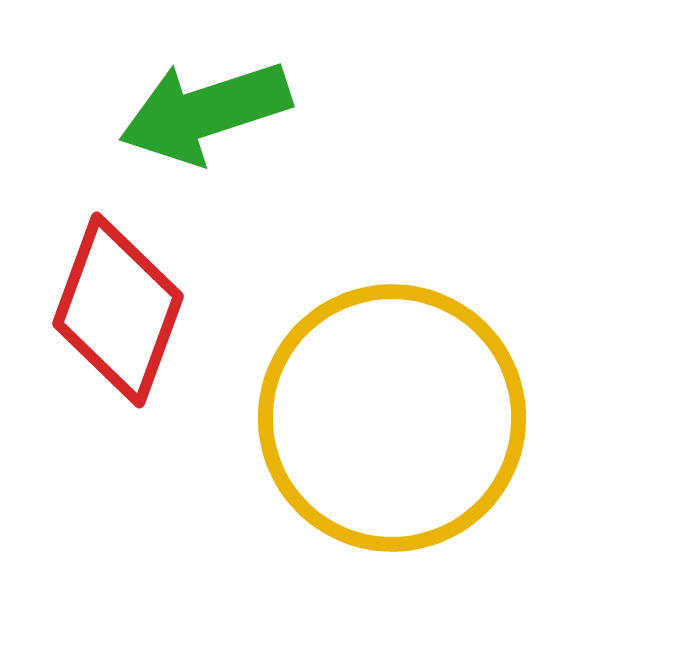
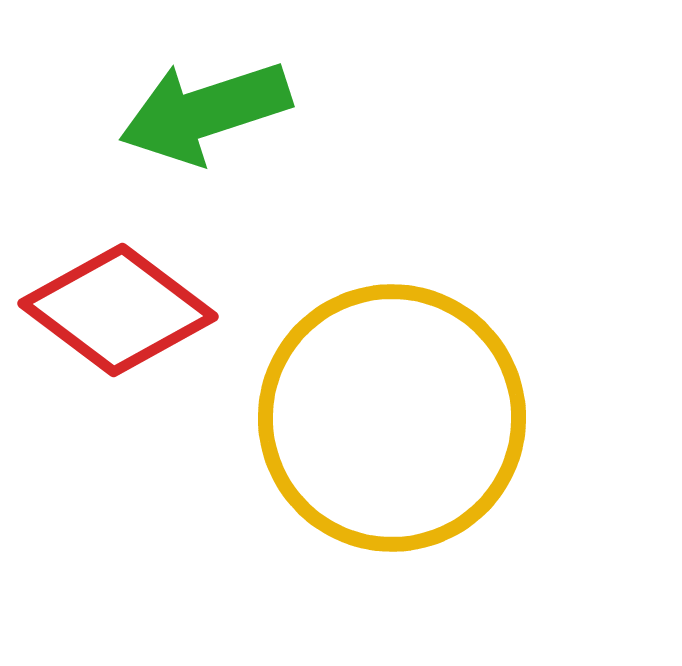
red diamond: rotated 73 degrees counterclockwise
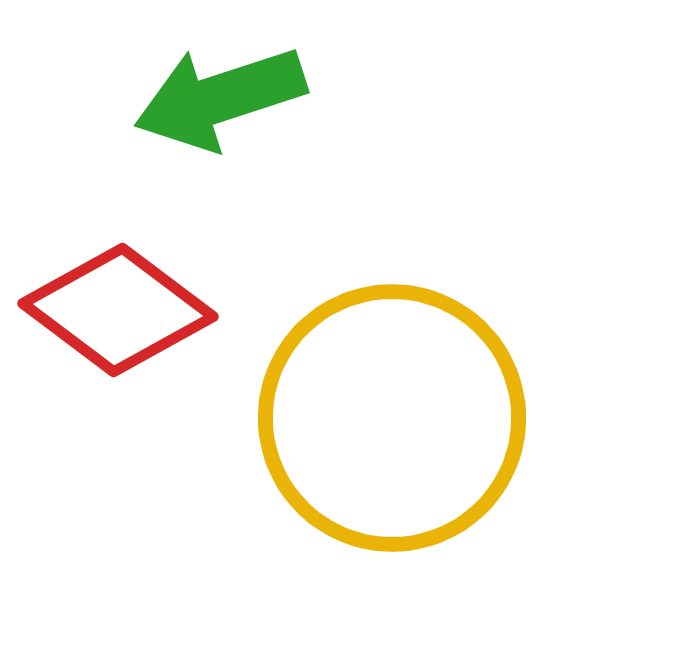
green arrow: moved 15 px right, 14 px up
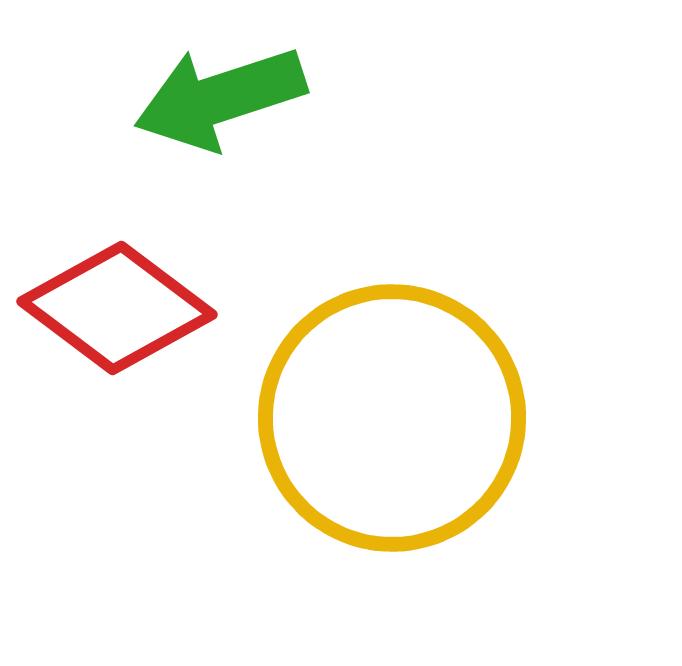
red diamond: moved 1 px left, 2 px up
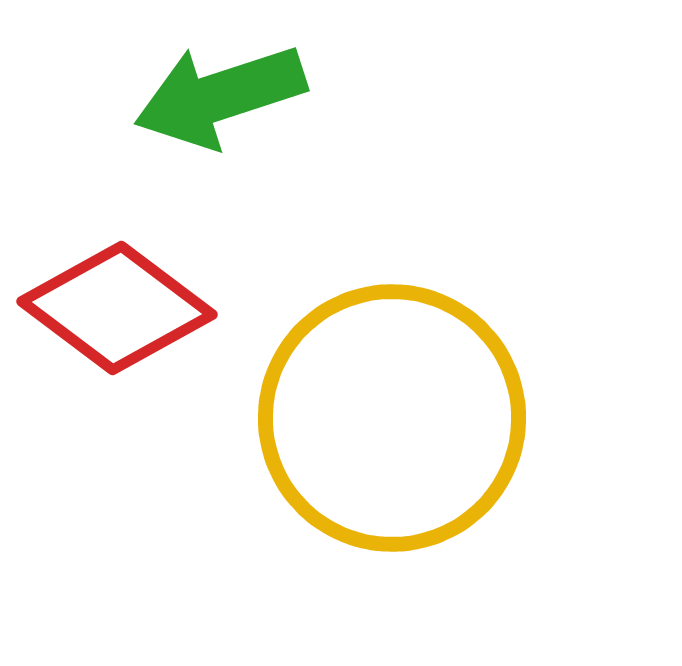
green arrow: moved 2 px up
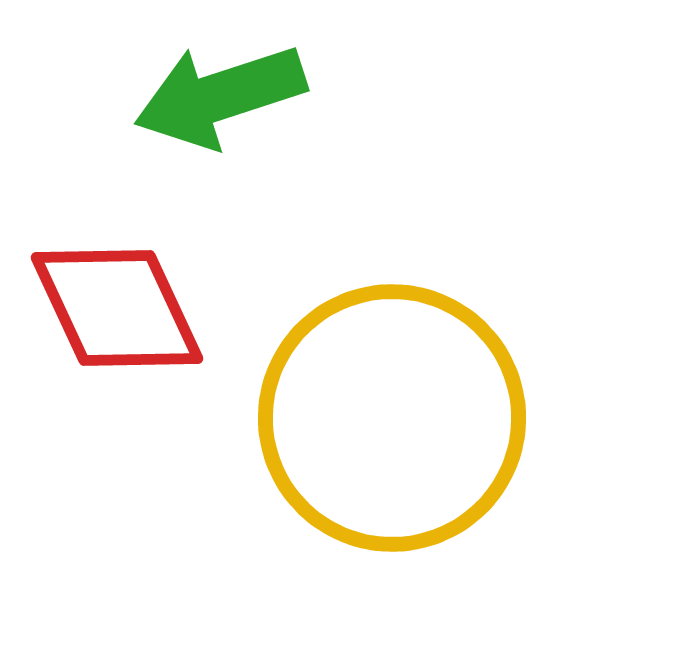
red diamond: rotated 28 degrees clockwise
